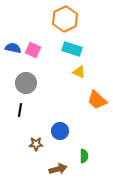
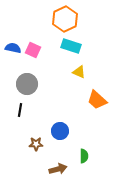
cyan rectangle: moved 1 px left, 3 px up
gray circle: moved 1 px right, 1 px down
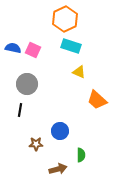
green semicircle: moved 3 px left, 1 px up
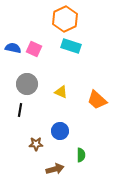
pink square: moved 1 px right, 1 px up
yellow triangle: moved 18 px left, 20 px down
brown arrow: moved 3 px left
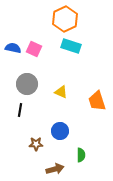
orange trapezoid: moved 1 px down; rotated 30 degrees clockwise
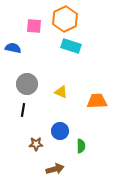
pink square: moved 23 px up; rotated 21 degrees counterclockwise
orange trapezoid: rotated 105 degrees clockwise
black line: moved 3 px right
green semicircle: moved 9 px up
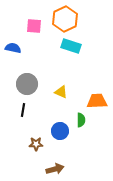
green semicircle: moved 26 px up
